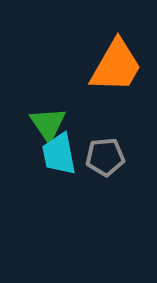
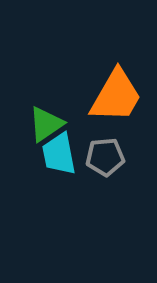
orange trapezoid: moved 30 px down
green triangle: moved 2 px left; rotated 30 degrees clockwise
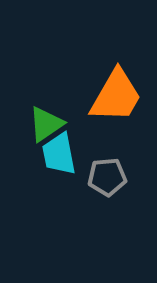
gray pentagon: moved 2 px right, 20 px down
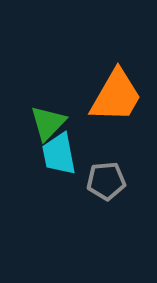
green triangle: moved 2 px right, 1 px up; rotated 12 degrees counterclockwise
gray pentagon: moved 1 px left, 4 px down
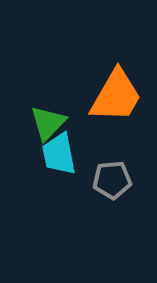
gray pentagon: moved 6 px right, 1 px up
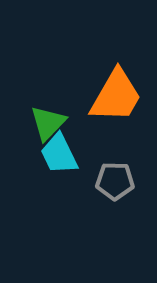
cyan trapezoid: rotated 15 degrees counterclockwise
gray pentagon: moved 3 px right, 1 px down; rotated 6 degrees clockwise
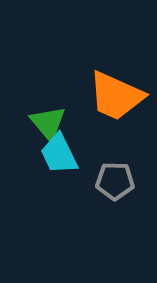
orange trapezoid: rotated 84 degrees clockwise
green triangle: rotated 24 degrees counterclockwise
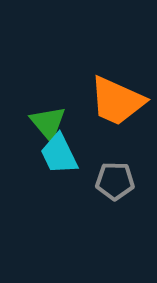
orange trapezoid: moved 1 px right, 5 px down
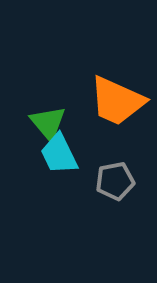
gray pentagon: rotated 12 degrees counterclockwise
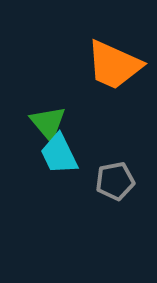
orange trapezoid: moved 3 px left, 36 px up
